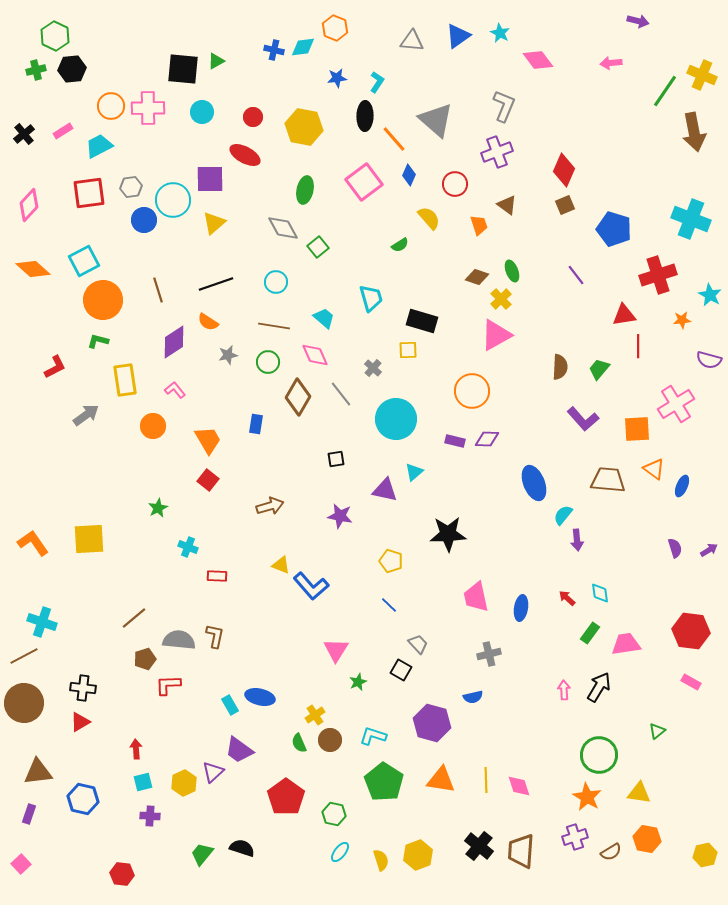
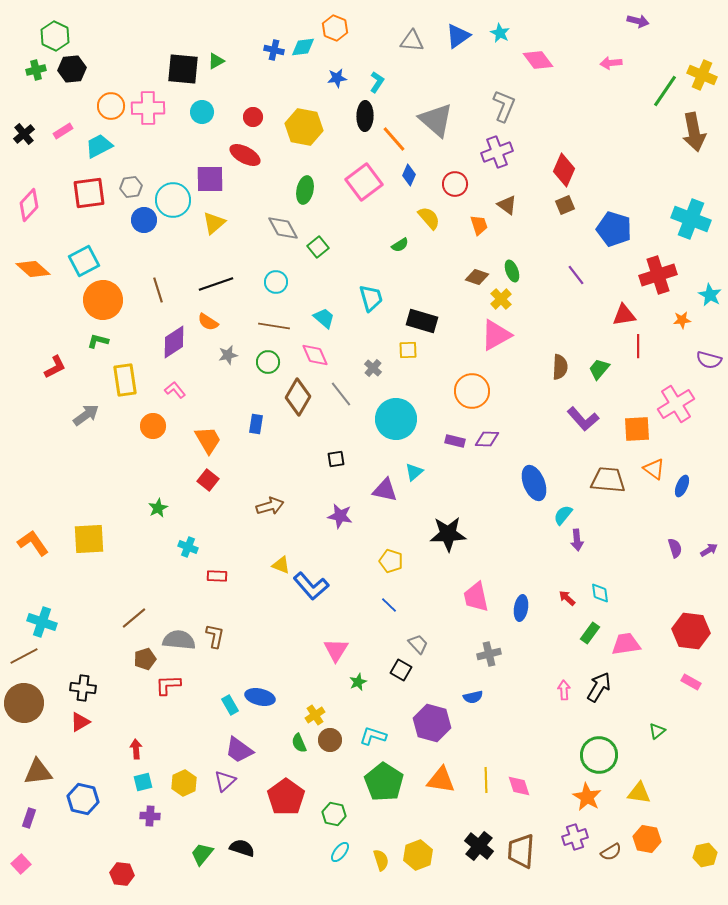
purple triangle at (213, 772): moved 12 px right, 9 px down
purple rectangle at (29, 814): moved 4 px down
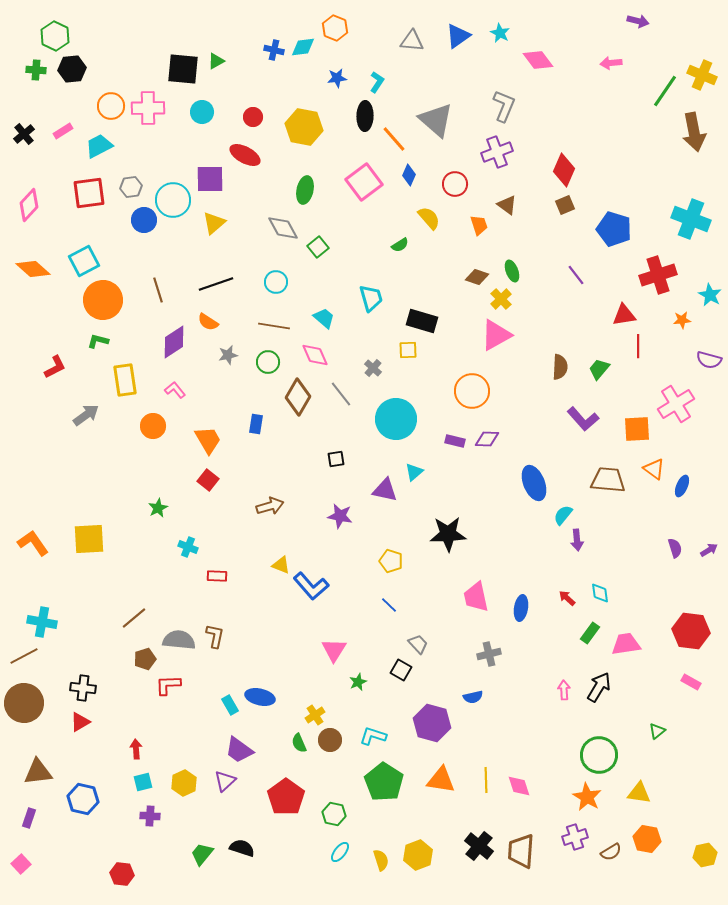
green cross at (36, 70): rotated 18 degrees clockwise
cyan cross at (42, 622): rotated 8 degrees counterclockwise
pink triangle at (336, 650): moved 2 px left
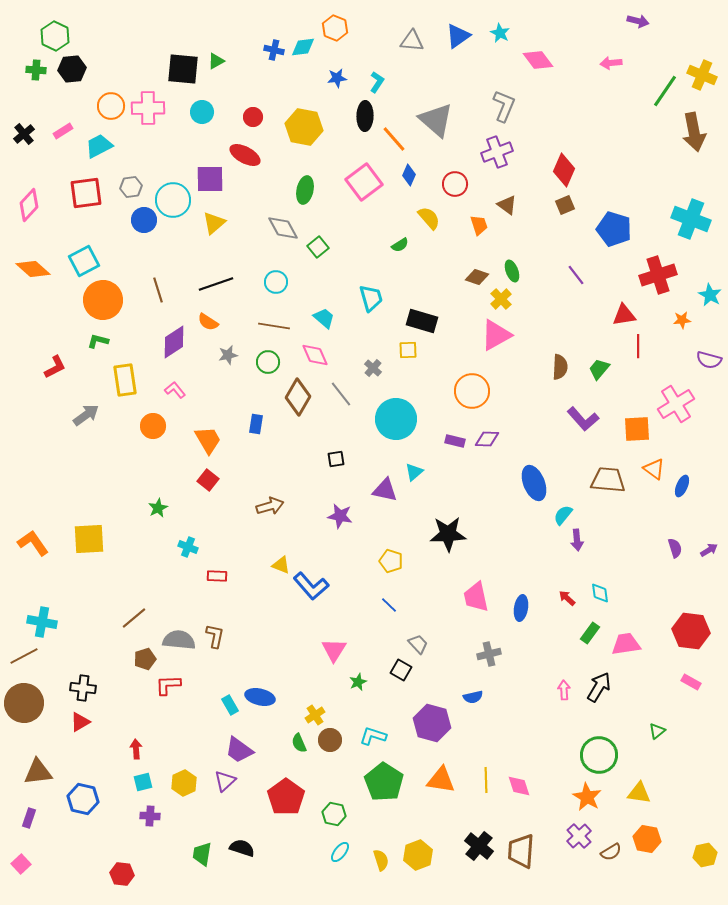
red square at (89, 193): moved 3 px left
purple cross at (575, 837): moved 4 px right, 1 px up; rotated 25 degrees counterclockwise
green trapezoid at (202, 854): rotated 30 degrees counterclockwise
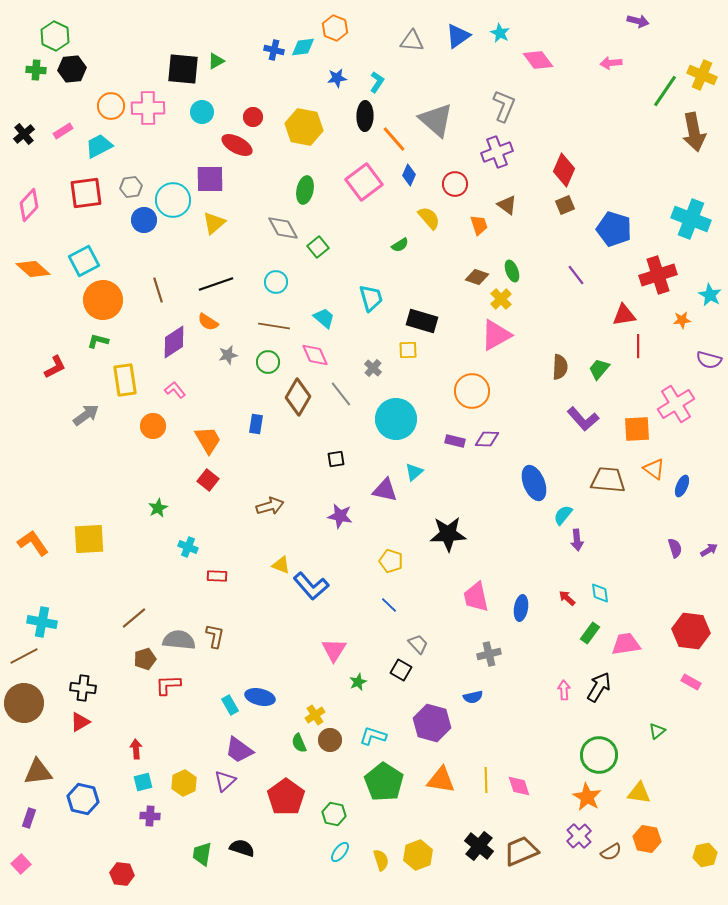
red ellipse at (245, 155): moved 8 px left, 10 px up
brown trapezoid at (521, 851): rotated 63 degrees clockwise
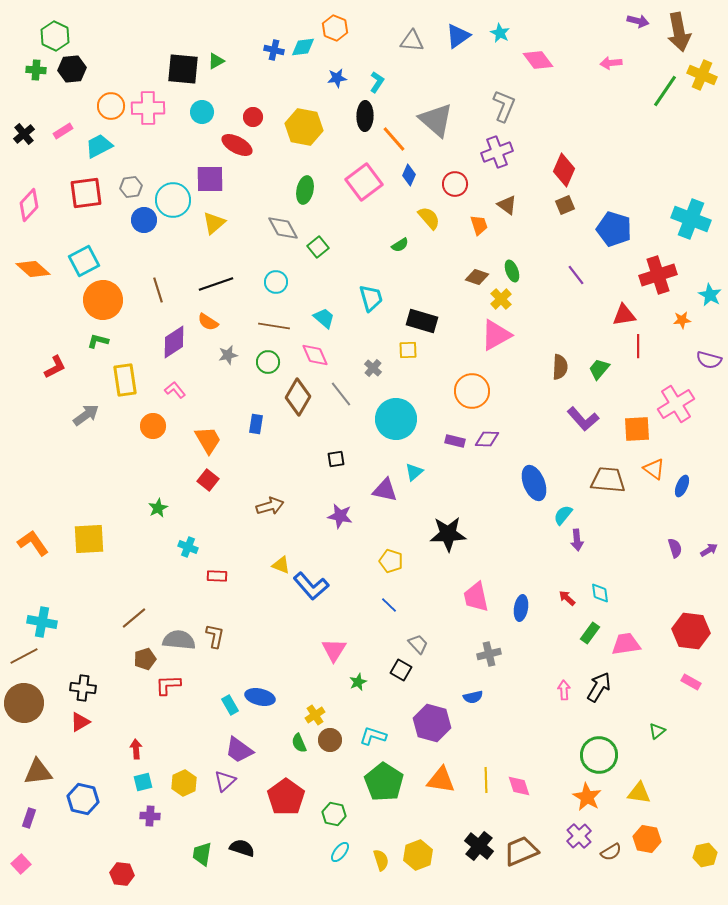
brown arrow at (694, 132): moved 15 px left, 100 px up
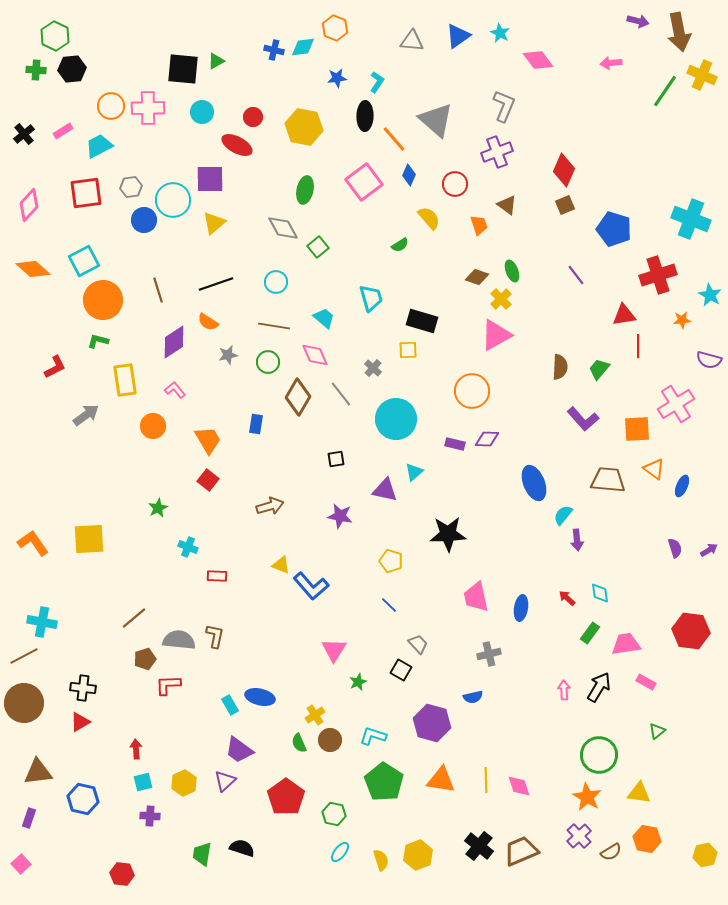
purple rectangle at (455, 441): moved 3 px down
pink rectangle at (691, 682): moved 45 px left
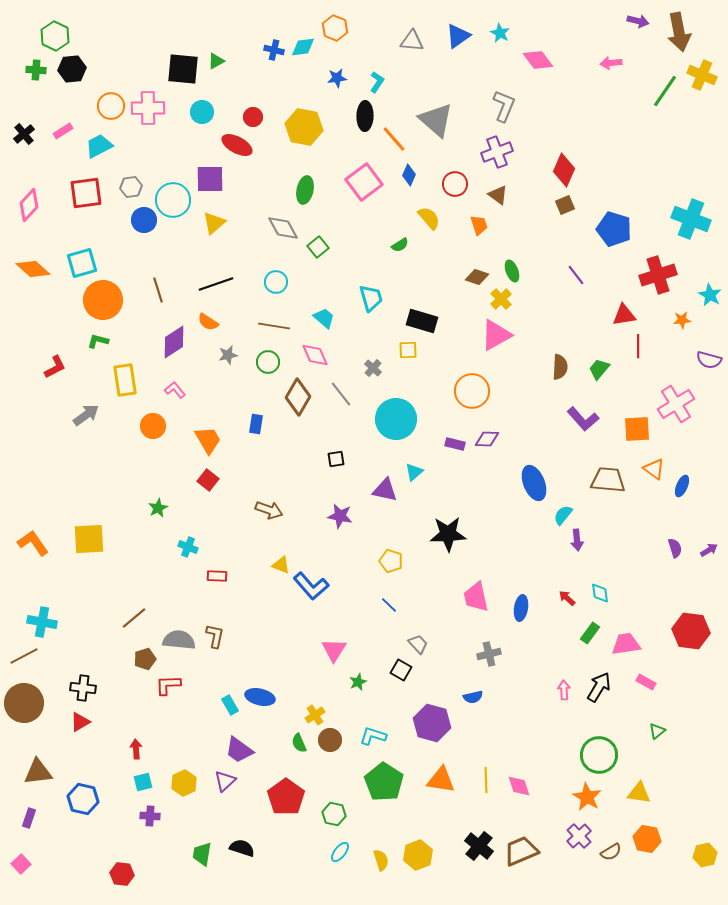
brown triangle at (507, 205): moved 9 px left, 10 px up
cyan square at (84, 261): moved 2 px left, 2 px down; rotated 12 degrees clockwise
brown arrow at (270, 506): moved 1 px left, 4 px down; rotated 36 degrees clockwise
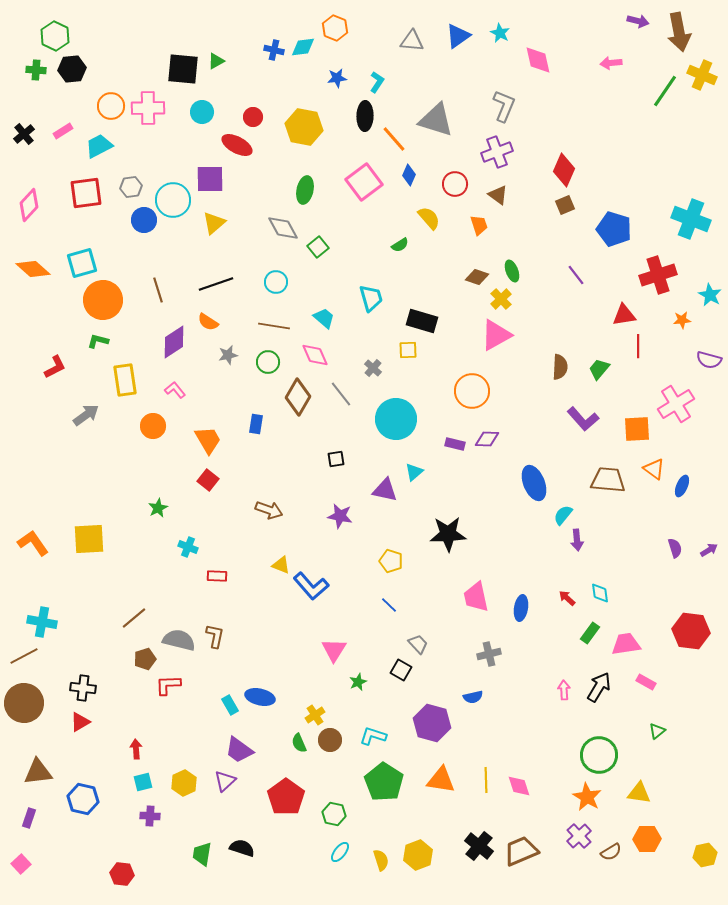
pink diamond at (538, 60): rotated 24 degrees clockwise
gray triangle at (436, 120): rotated 24 degrees counterclockwise
gray semicircle at (179, 640): rotated 8 degrees clockwise
orange hexagon at (647, 839): rotated 12 degrees counterclockwise
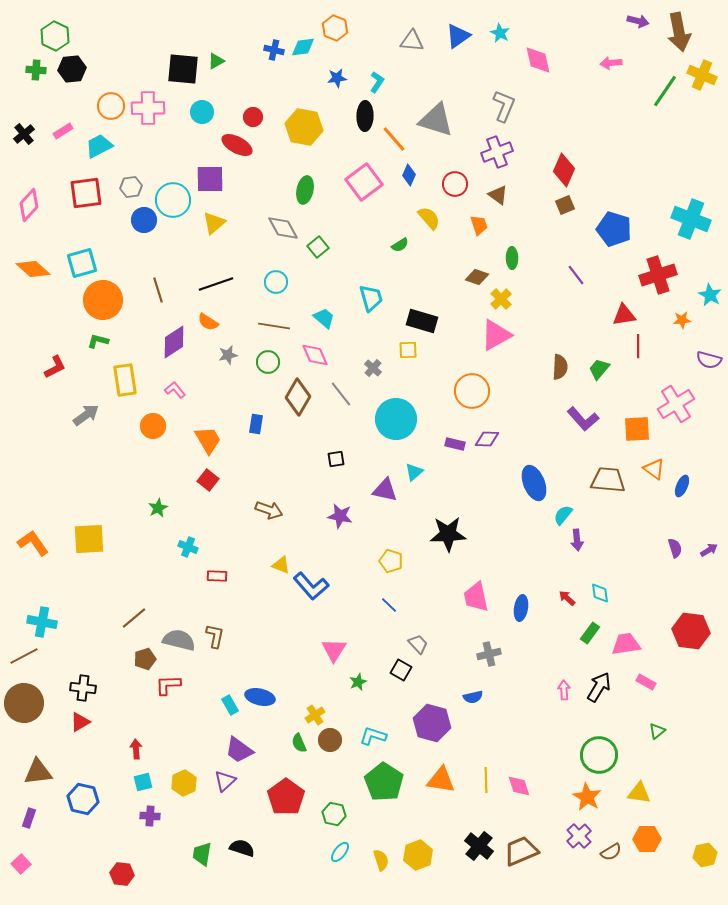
green ellipse at (512, 271): moved 13 px up; rotated 20 degrees clockwise
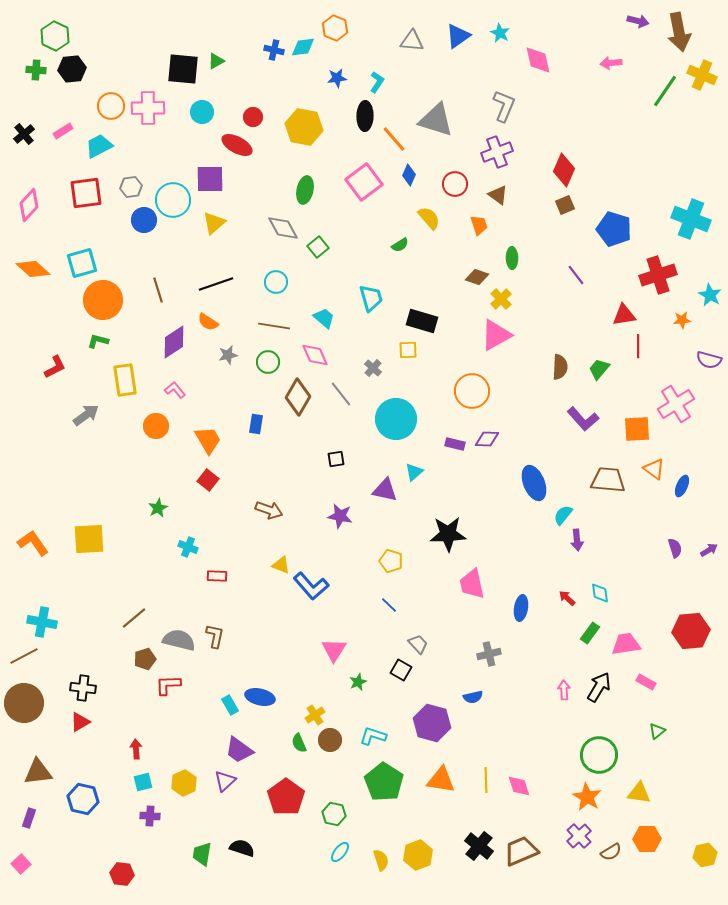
orange circle at (153, 426): moved 3 px right
pink trapezoid at (476, 597): moved 4 px left, 13 px up
red hexagon at (691, 631): rotated 12 degrees counterclockwise
